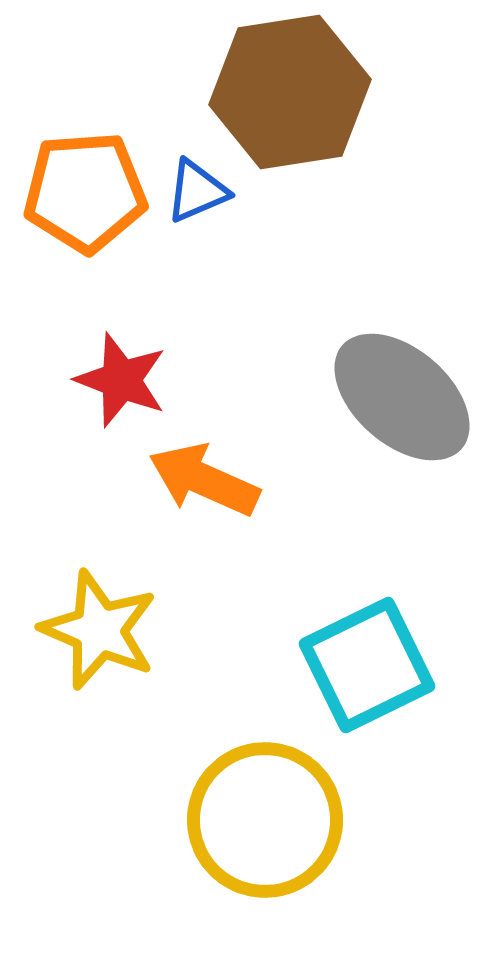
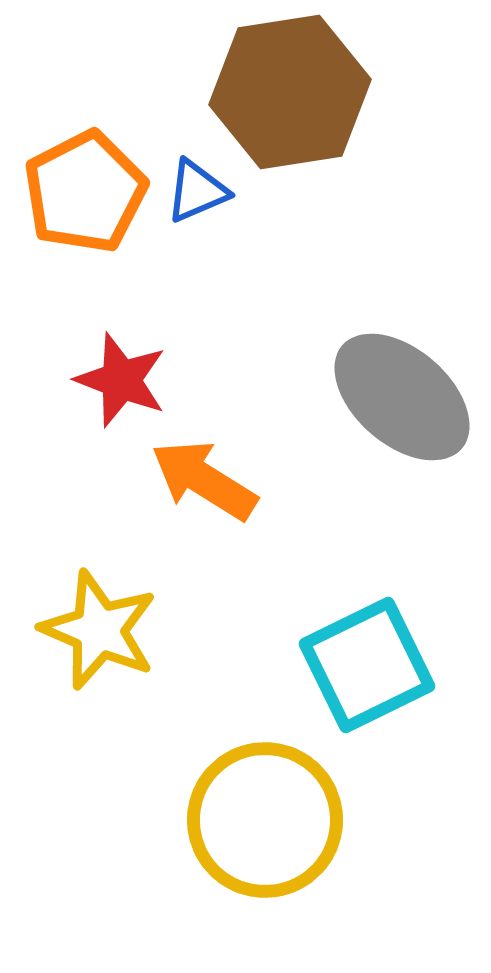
orange pentagon: rotated 23 degrees counterclockwise
orange arrow: rotated 8 degrees clockwise
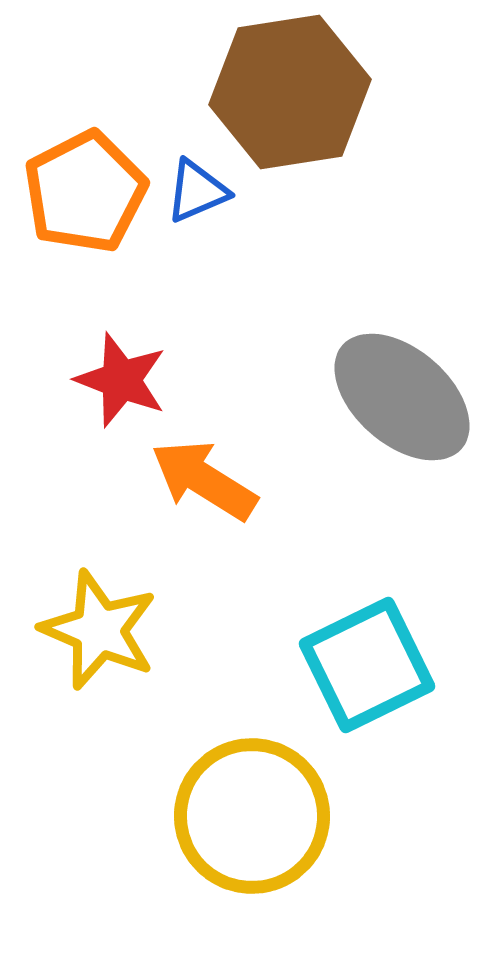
yellow circle: moved 13 px left, 4 px up
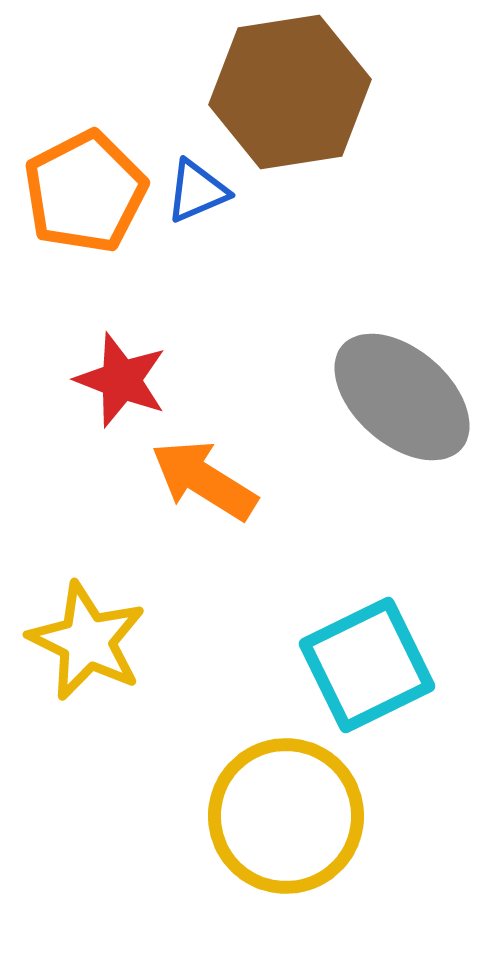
yellow star: moved 12 px left, 11 px down; rotated 3 degrees clockwise
yellow circle: moved 34 px right
